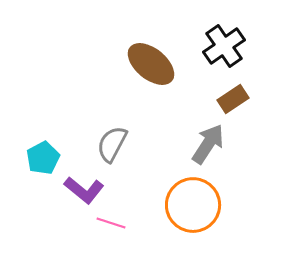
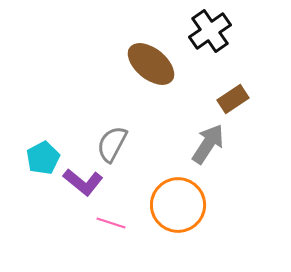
black cross: moved 14 px left, 15 px up
purple L-shape: moved 1 px left, 8 px up
orange circle: moved 15 px left
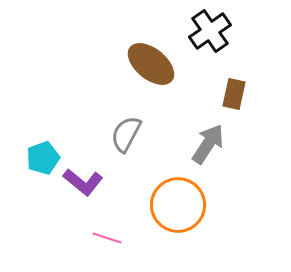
brown rectangle: moved 1 px right, 5 px up; rotated 44 degrees counterclockwise
gray semicircle: moved 14 px right, 10 px up
cyan pentagon: rotated 8 degrees clockwise
pink line: moved 4 px left, 15 px down
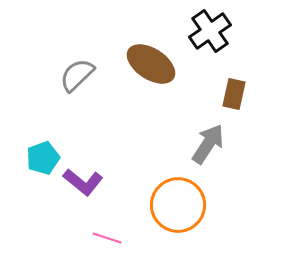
brown ellipse: rotated 6 degrees counterclockwise
gray semicircle: moved 49 px left, 59 px up; rotated 18 degrees clockwise
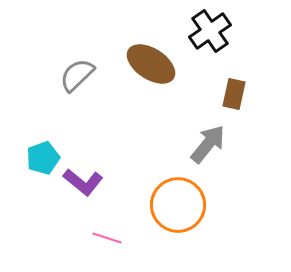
gray arrow: rotated 6 degrees clockwise
